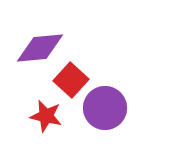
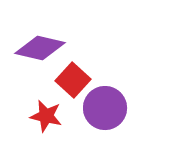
purple diamond: rotated 18 degrees clockwise
red square: moved 2 px right
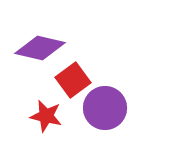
red square: rotated 12 degrees clockwise
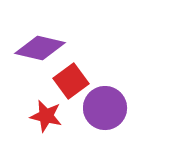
red square: moved 2 px left, 1 px down
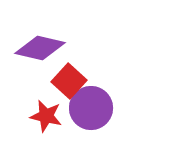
red square: moved 2 px left; rotated 12 degrees counterclockwise
purple circle: moved 14 px left
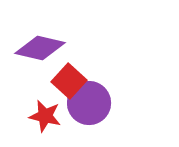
purple circle: moved 2 px left, 5 px up
red star: moved 1 px left
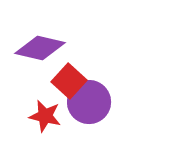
purple circle: moved 1 px up
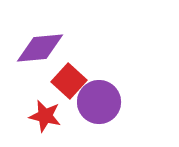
purple diamond: rotated 18 degrees counterclockwise
purple circle: moved 10 px right
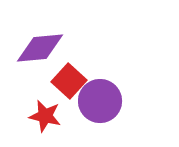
purple circle: moved 1 px right, 1 px up
